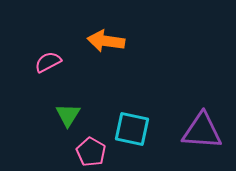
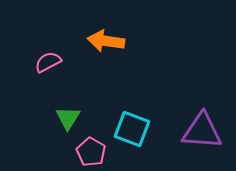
green triangle: moved 3 px down
cyan square: rotated 9 degrees clockwise
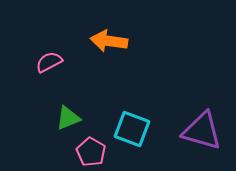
orange arrow: moved 3 px right
pink semicircle: moved 1 px right
green triangle: rotated 36 degrees clockwise
purple triangle: rotated 12 degrees clockwise
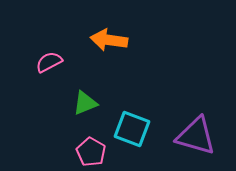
orange arrow: moved 1 px up
green triangle: moved 17 px right, 15 px up
purple triangle: moved 6 px left, 5 px down
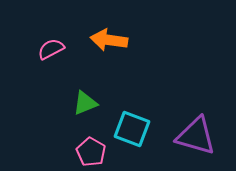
pink semicircle: moved 2 px right, 13 px up
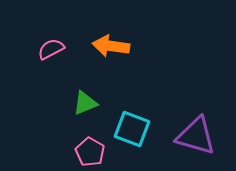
orange arrow: moved 2 px right, 6 px down
pink pentagon: moved 1 px left
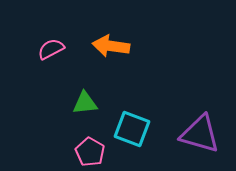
green triangle: rotated 16 degrees clockwise
purple triangle: moved 4 px right, 2 px up
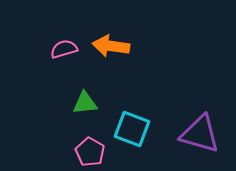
pink semicircle: moved 13 px right; rotated 12 degrees clockwise
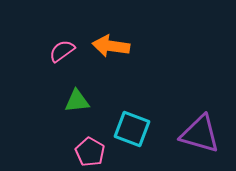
pink semicircle: moved 2 px left, 2 px down; rotated 20 degrees counterclockwise
green triangle: moved 8 px left, 2 px up
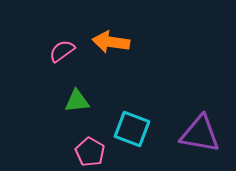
orange arrow: moved 4 px up
purple triangle: rotated 6 degrees counterclockwise
